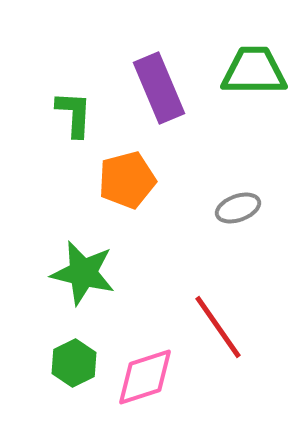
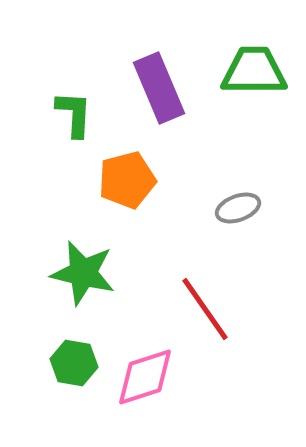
red line: moved 13 px left, 18 px up
green hexagon: rotated 24 degrees counterclockwise
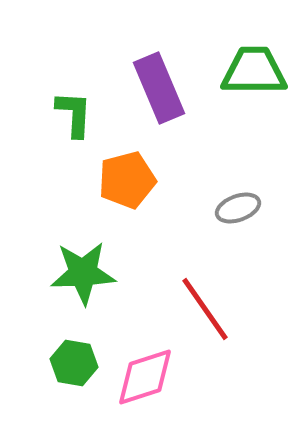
green star: rotated 16 degrees counterclockwise
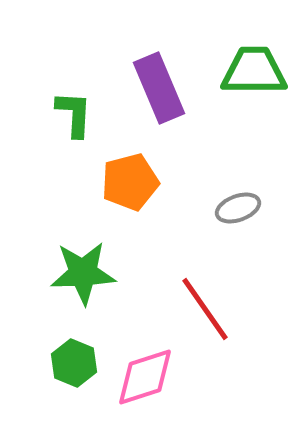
orange pentagon: moved 3 px right, 2 px down
green hexagon: rotated 12 degrees clockwise
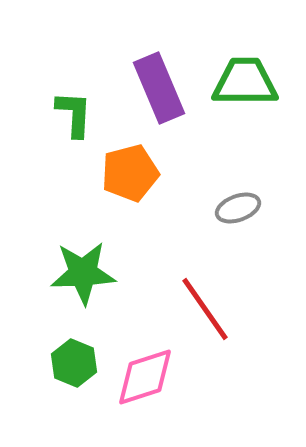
green trapezoid: moved 9 px left, 11 px down
orange pentagon: moved 9 px up
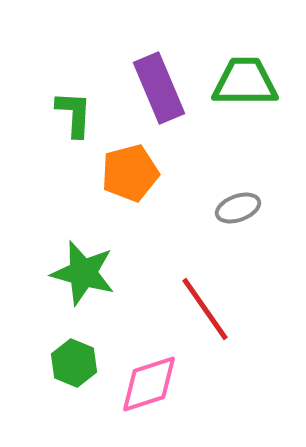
green star: rotated 18 degrees clockwise
pink diamond: moved 4 px right, 7 px down
